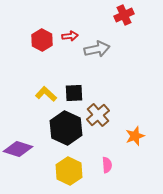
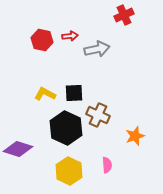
red hexagon: rotated 15 degrees counterclockwise
yellow L-shape: moved 1 px left; rotated 15 degrees counterclockwise
brown cross: rotated 25 degrees counterclockwise
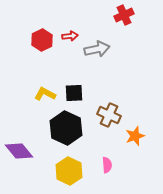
red hexagon: rotated 20 degrees clockwise
brown cross: moved 11 px right
purple diamond: moved 1 px right, 2 px down; rotated 32 degrees clockwise
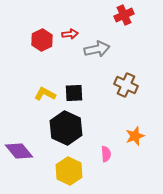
red arrow: moved 2 px up
brown cross: moved 17 px right, 30 px up
pink semicircle: moved 1 px left, 11 px up
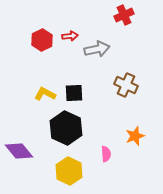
red arrow: moved 2 px down
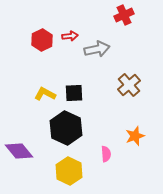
brown cross: moved 3 px right; rotated 25 degrees clockwise
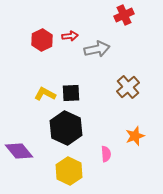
brown cross: moved 1 px left, 2 px down
black square: moved 3 px left
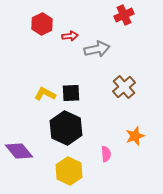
red hexagon: moved 16 px up
brown cross: moved 4 px left
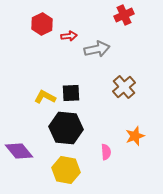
red arrow: moved 1 px left
yellow L-shape: moved 3 px down
black hexagon: rotated 20 degrees counterclockwise
pink semicircle: moved 2 px up
yellow hexagon: moved 3 px left, 1 px up; rotated 16 degrees counterclockwise
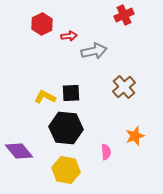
gray arrow: moved 3 px left, 2 px down
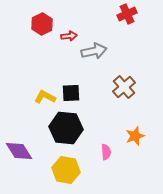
red cross: moved 3 px right, 1 px up
purple diamond: rotated 8 degrees clockwise
